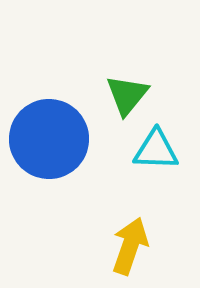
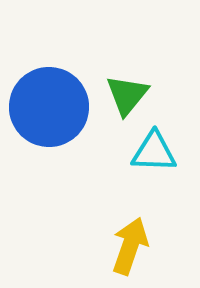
blue circle: moved 32 px up
cyan triangle: moved 2 px left, 2 px down
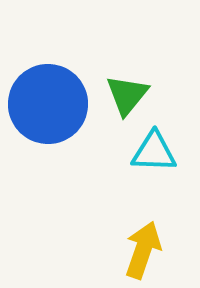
blue circle: moved 1 px left, 3 px up
yellow arrow: moved 13 px right, 4 px down
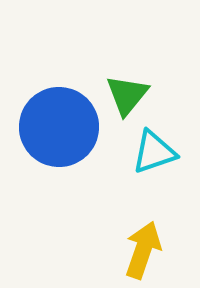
blue circle: moved 11 px right, 23 px down
cyan triangle: rotated 21 degrees counterclockwise
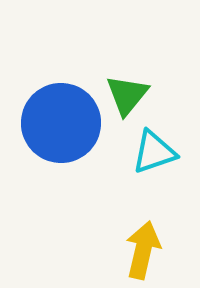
blue circle: moved 2 px right, 4 px up
yellow arrow: rotated 6 degrees counterclockwise
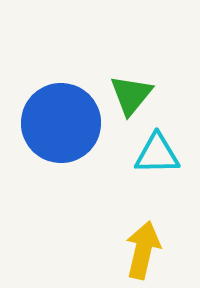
green triangle: moved 4 px right
cyan triangle: moved 3 px right, 2 px down; rotated 18 degrees clockwise
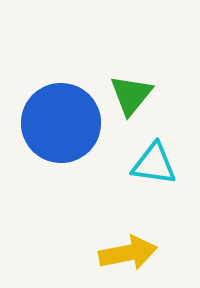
cyan triangle: moved 3 px left, 10 px down; rotated 9 degrees clockwise
yellow arrow: moved 15 px left, 3 px down; rotated 66 degrees clockwise
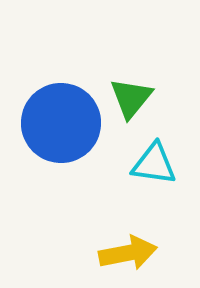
green triangle: moved 3 px down
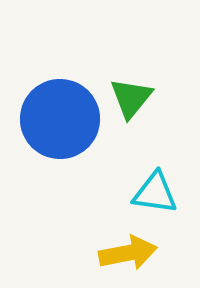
blue circle: moved 1 px left, 4 px up
cyan triangle: moved 1 px right, 29 px down
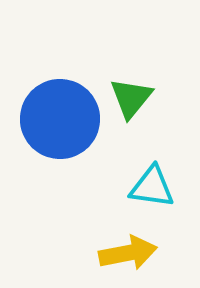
cyan triangle: moved 3 px left, 6 px up
